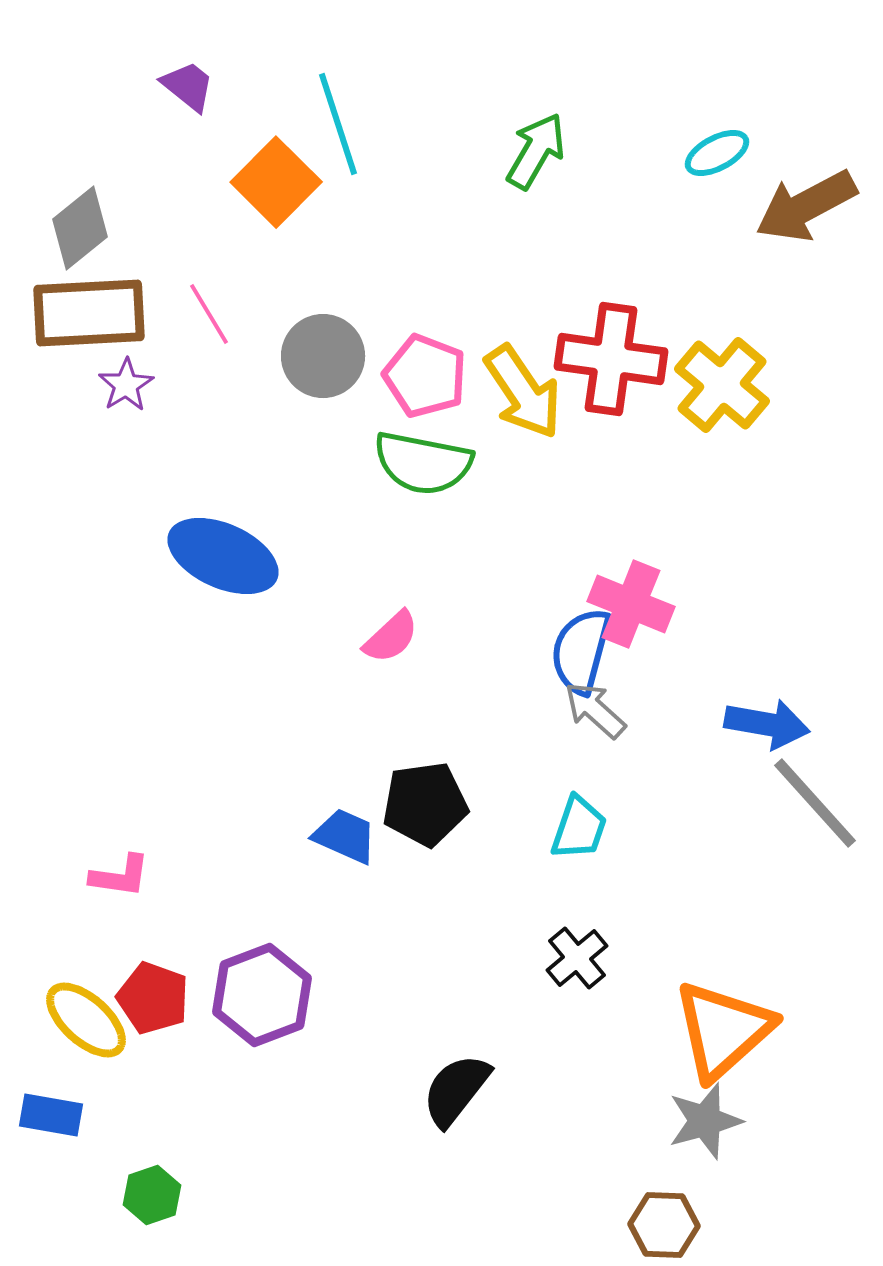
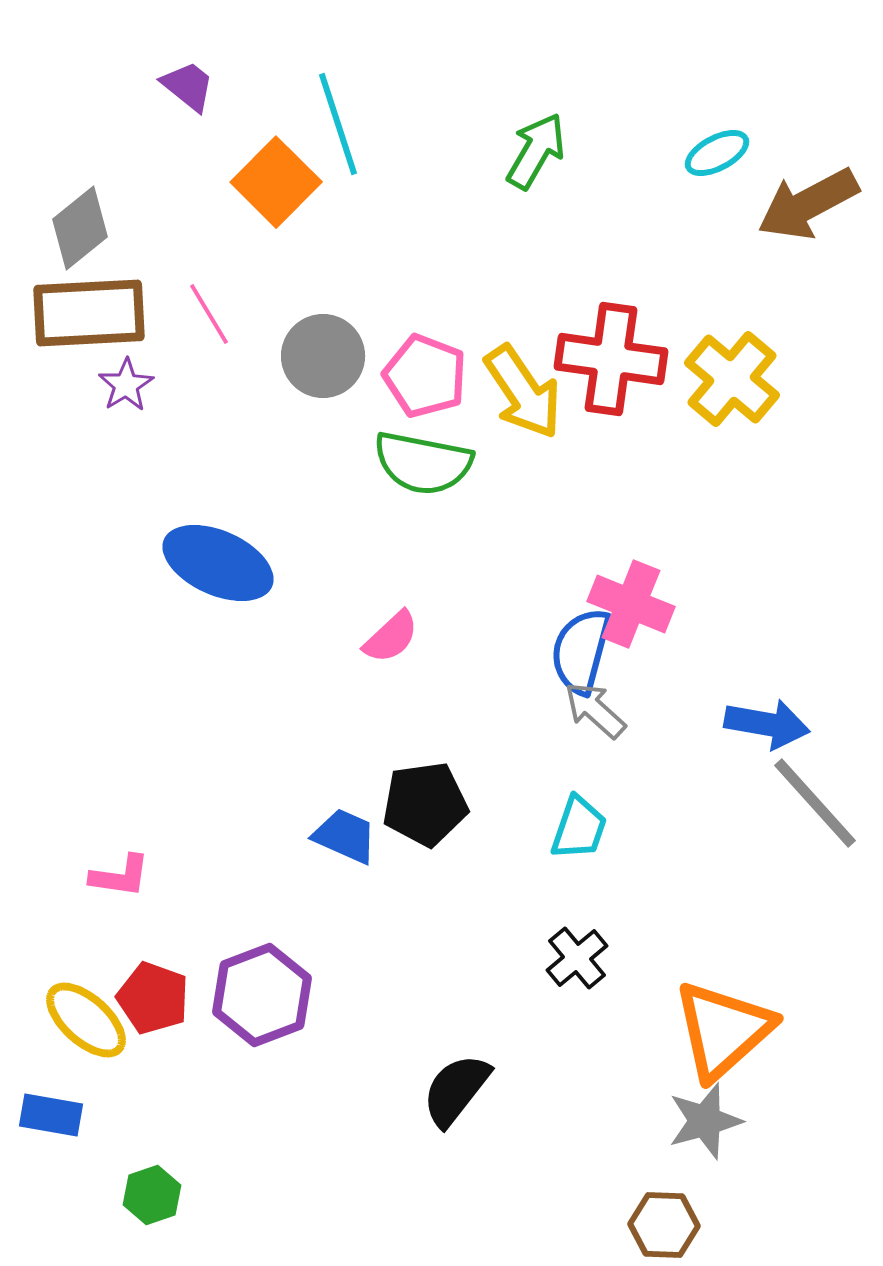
brown arrow: moved 2 px right, 2 px up
yellow cross: moved 10 px right, 6 px up
blue ellipse: moved 5 px left, 7 px down
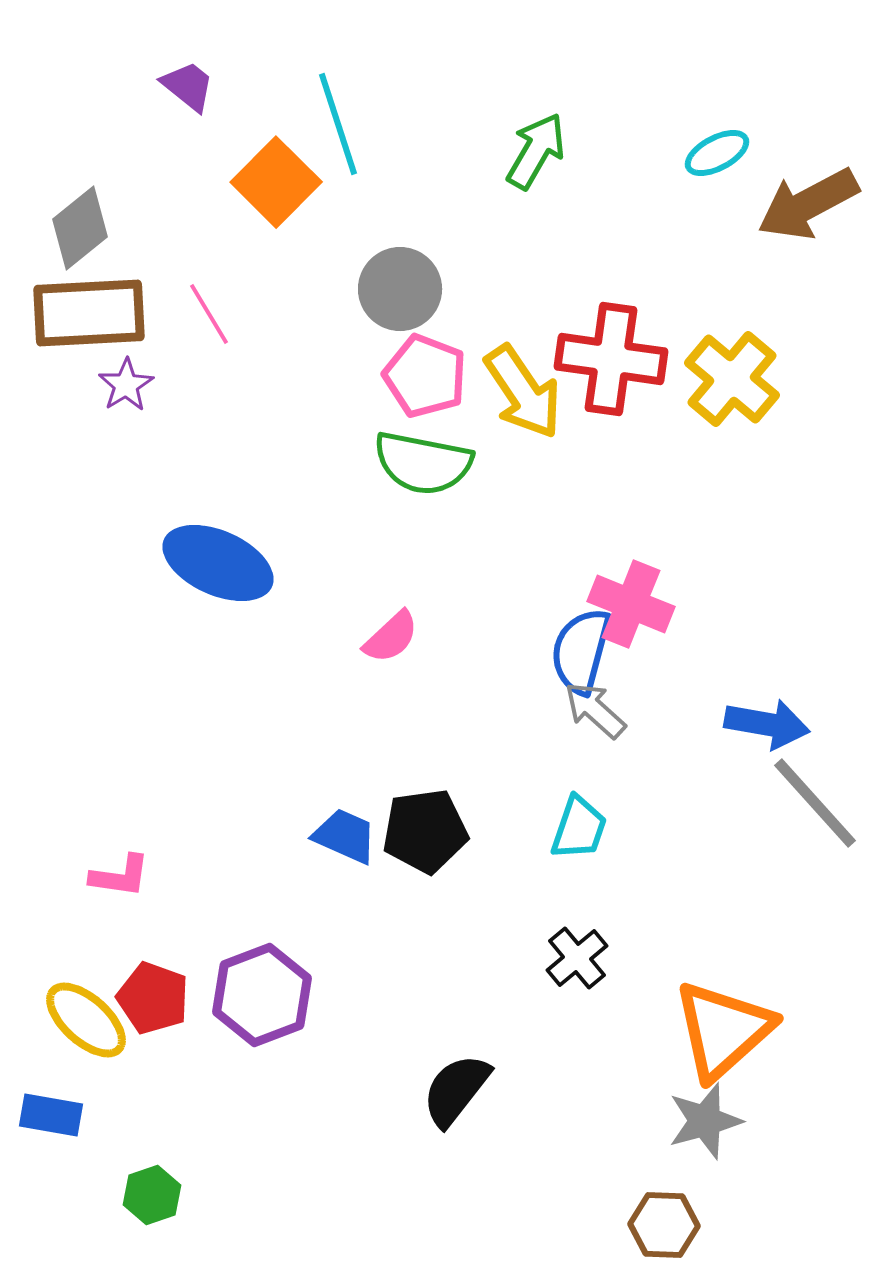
gray circle: moved 77 px right, 67 px up
black pentagon: moved 27 px down
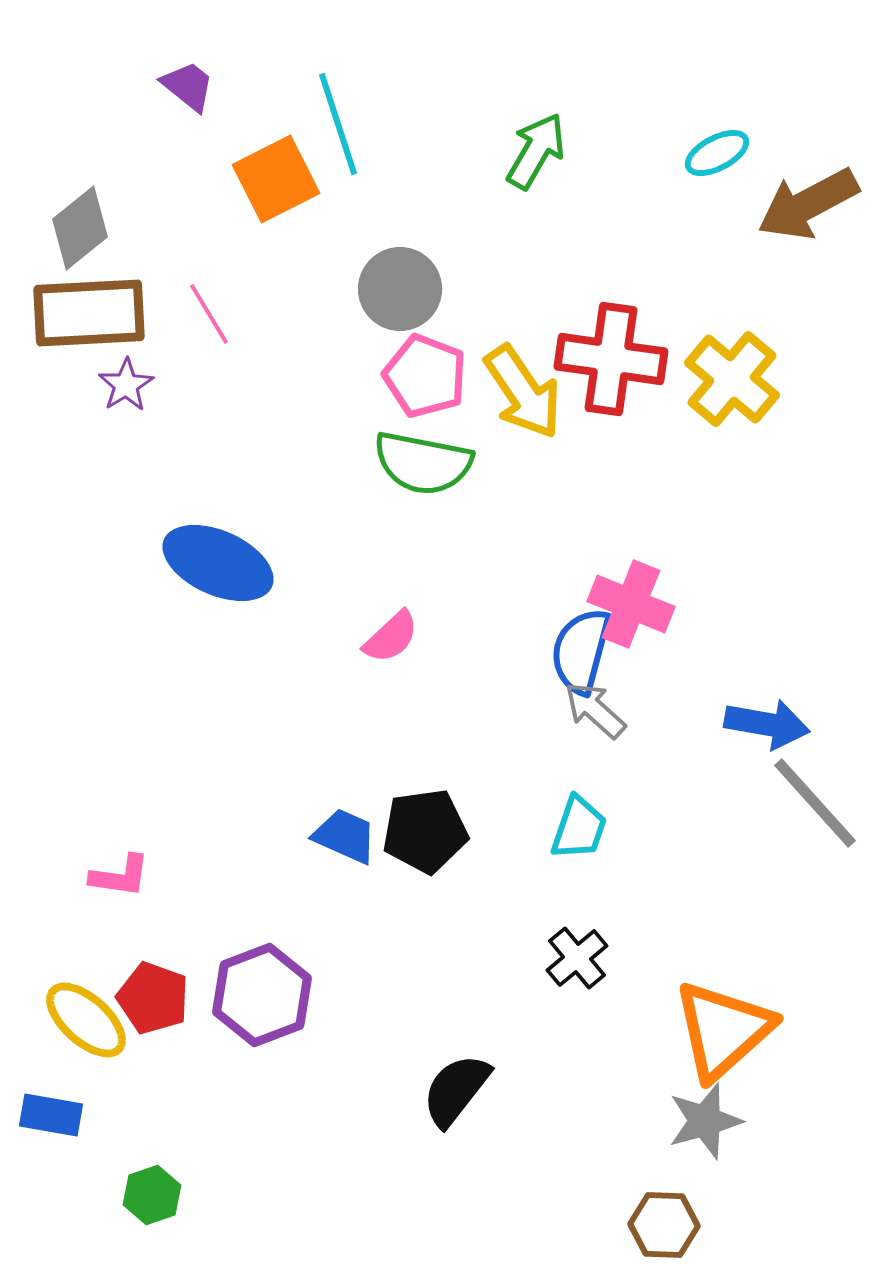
orange square: moved 3 px up; rotated 18 degrees clockwise
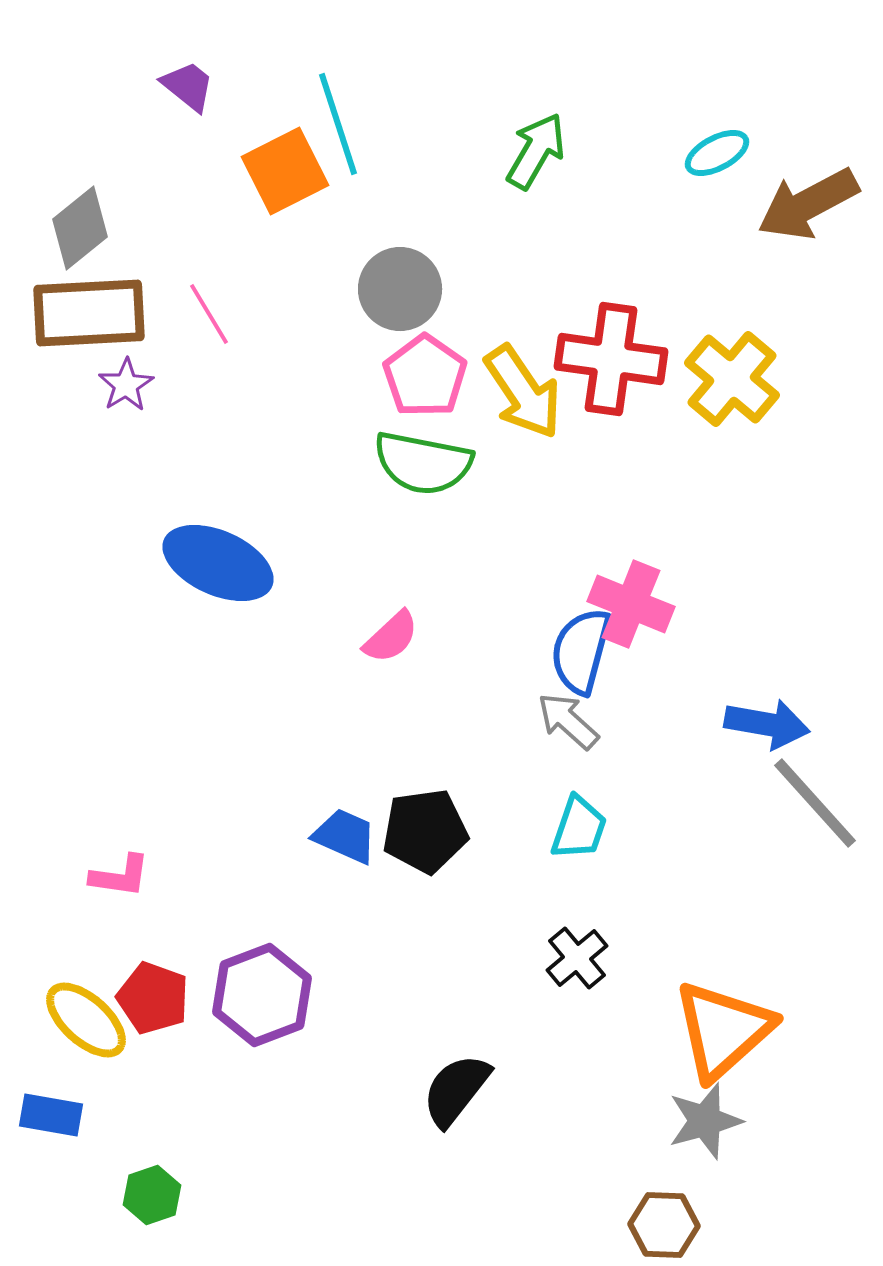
orange square: moved 9 px right, 8 px up
pink pentagon: rotated 14 degrees clockwise
gray arrow: moved 27 px left, 11 px down
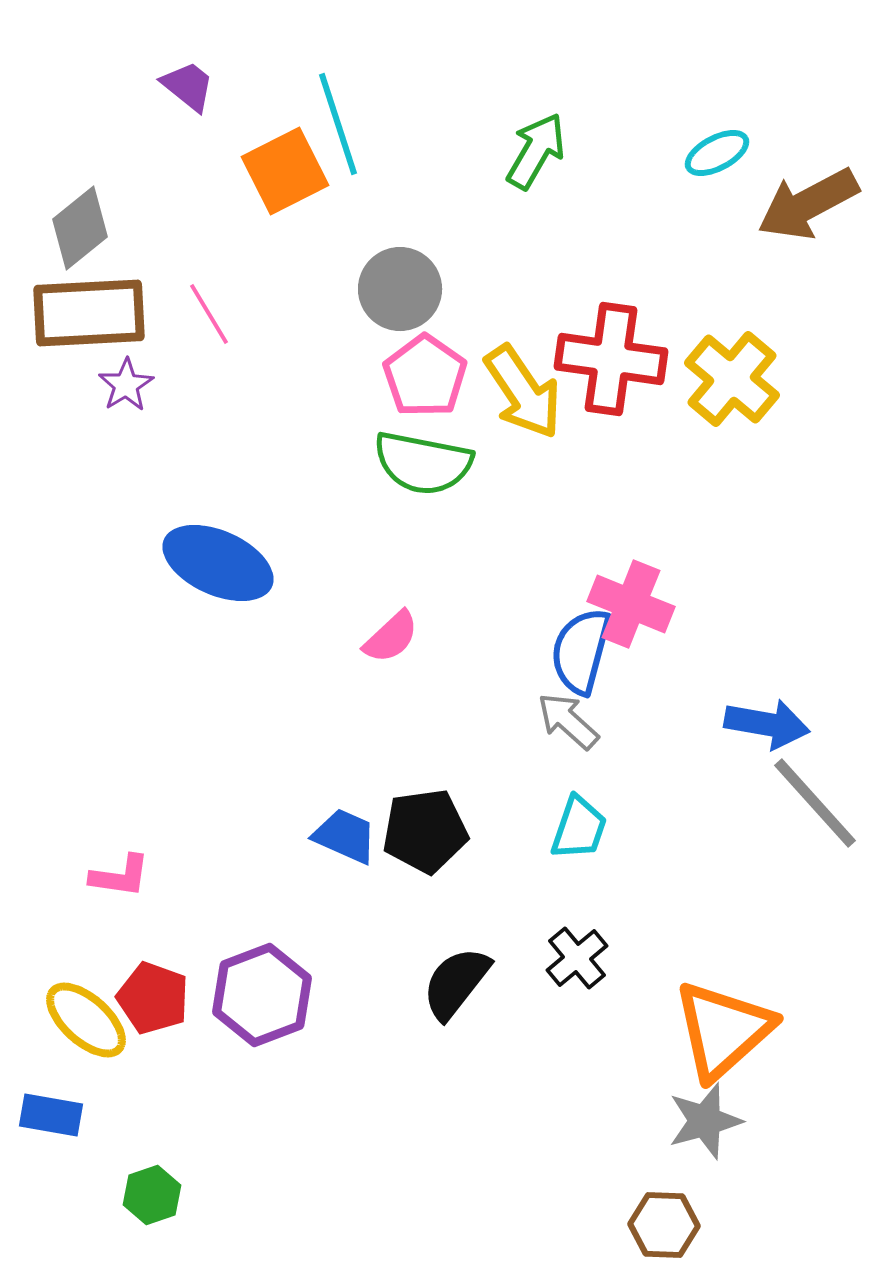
black semicircle: moved 107 px up
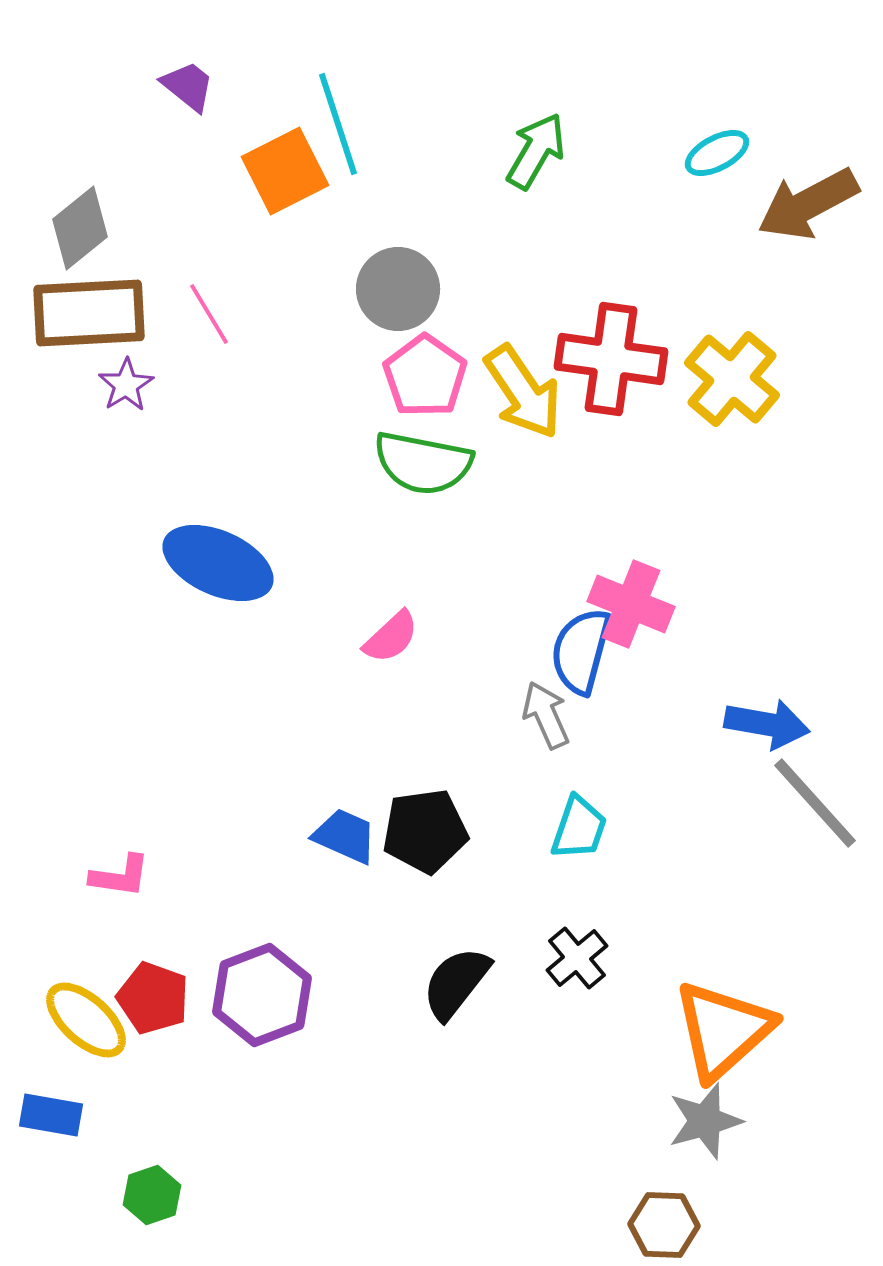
gray circle: moved 2 px left
gray arrow: moved 22 px left, 6 px up; rotated 24 degrees clockwise
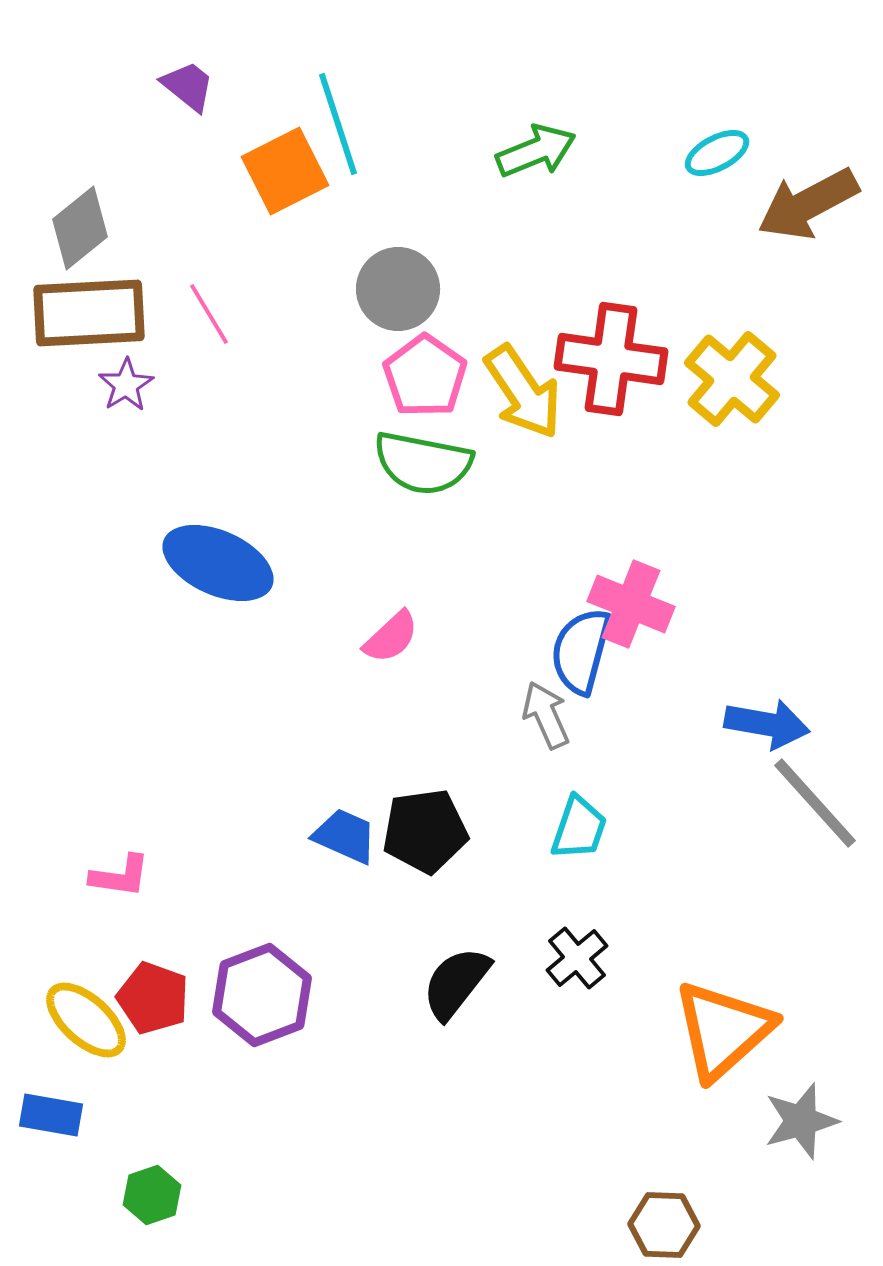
green arrow: rotated 38 degrees clockwise
gray star: moved 96 px right
